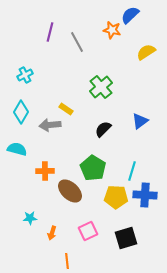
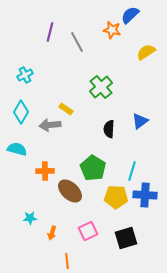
black semicircle: moved 6 px right; rotated 42 degrees counterclockwise
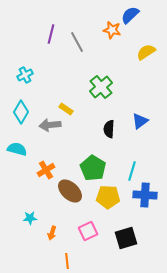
purple line: moved 1 px right, 2 px down
orange cross: moved 1 px right, 1 px up; rotated 30 degrees counterclockwise
yellow pentagon: moved 8 px left
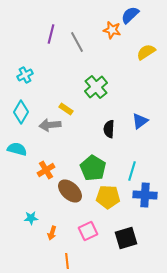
green cross: moved 5 px left
cyan star: moved 1 px right
